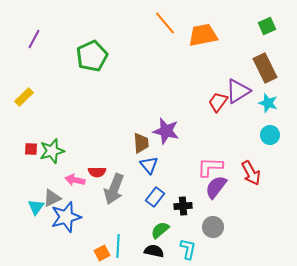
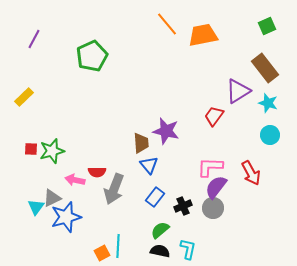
orange line: moved 2 px right, 1 px down
brown rectangle: rotated 12 degrees counterclockwise
red trapezoid: moved 4 px left, 14 px down
black cross: rotated 18 degrees counterclockwise
gray circle: moved 19 px up
black semicircle: moved 6 px right
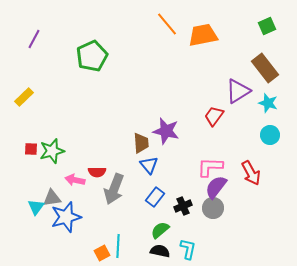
gray triangle: rotated 18 degrees clockwise
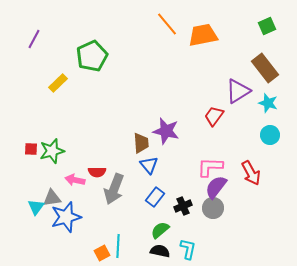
yellow rectangle: moved 34 px right, 14 px up
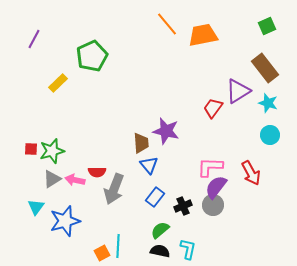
red trapezoid: moved 1 px left, 8 px up
gray triangle: moved 19 px up; rotated 24 degrees counterclockwise
gray circle: moved 3 px up
blue star: moved 1 px left, 4 px down
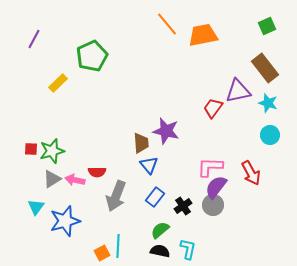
purple triangle: rotated 20 degrees clockwise
gray arrow: moved 2 px right, 7 px down
black cross: rotated 12 degrees counterclockwise
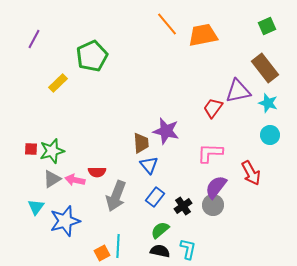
pink L-shape: moved 14 px up
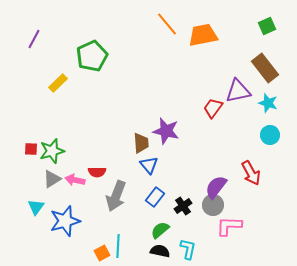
pink L-shape: moved 19 px right, 73 px down
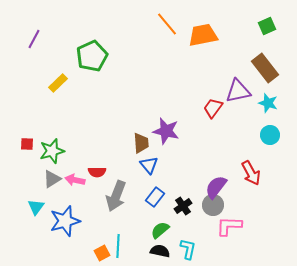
red square: moved 4 px left, 5 px up
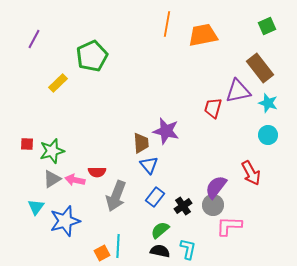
orange line: rotated 50 degrees clockwise
brown rectangle: moved 5 px left
red trapezoid: rotated 20 degrees counterclockwise
cyan circle: moved 2 px left
